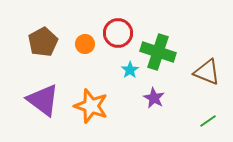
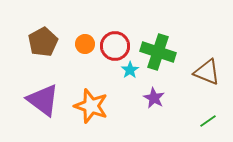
red circle: moved 3 px left, 13 px down
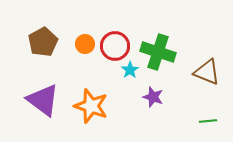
purple star: moved 1 px left, 1 px up; rotated 10 degrees counterclockwise
green line: rotated 30 degrees clockwise
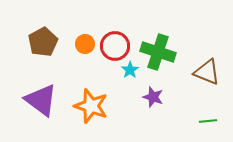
purple triangle: moved 2 px left
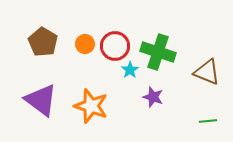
brown pentagon: rotated 12 degrees counterclockwise
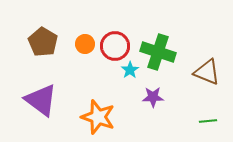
purple star: rotated 20 degrees counterclockwise
orange star: moved 7 px right, 11 px down
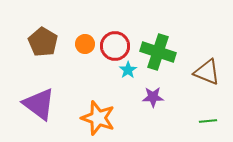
cyan star: moved 2 px left
purple triangle: moved 2 px left, 4 px down
orange star: moved 1 px down
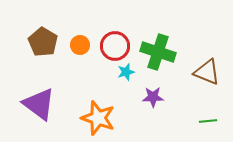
orange circle: moved 5 px left, 1 px down
cyan star: moved 2 px left, 2 px down; rotated 18 degrees clockwise
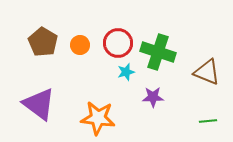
red circle: moved 3 px right, 3 px up
orange star: rotated 12 degrees counterclockwise
